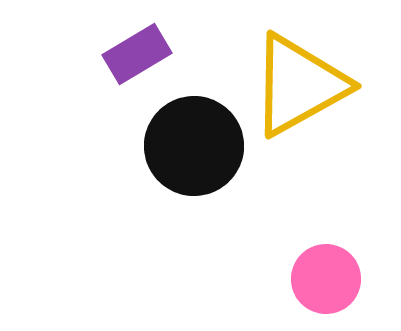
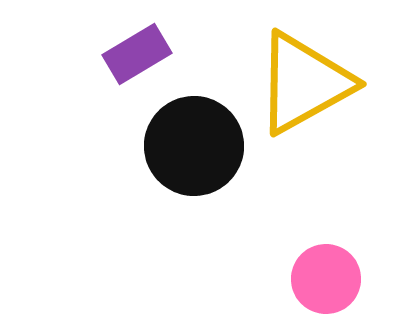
yellow triangle: moved 5 px right, 2 px up
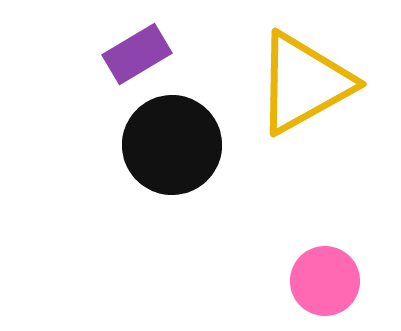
black circle: moved 22 px left, 1 px up
pink circle: moved 1 px left, 2 px down
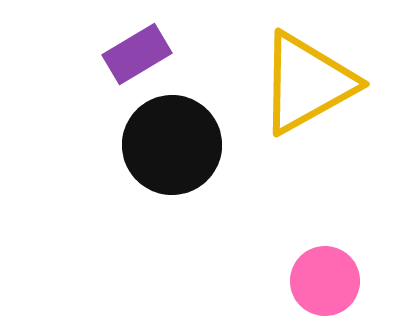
yellow triangle: moved 3 px right
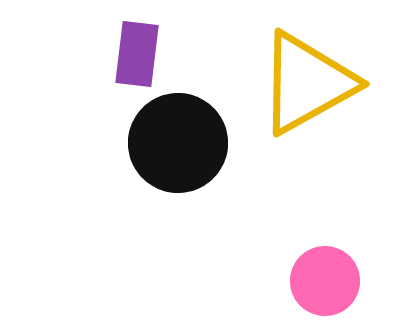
purple rectangle: rotated 52 degrees counterclockwise
black circle: moved 6 px right, 2 px up
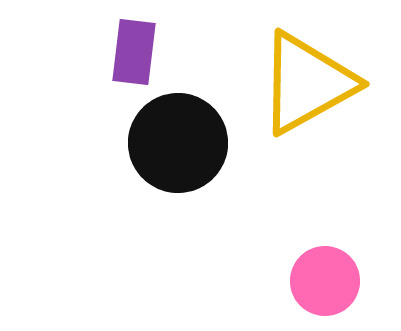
purple rectangle: moved 3 px left, 2 px up
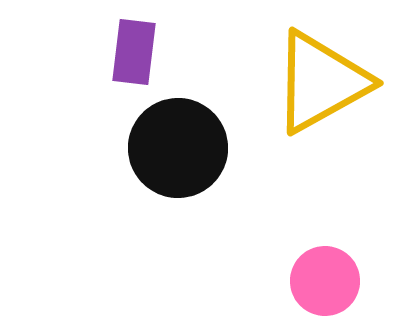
yellow triangle: moved 14 px right, 1 px up
black circle: moved 5 px down
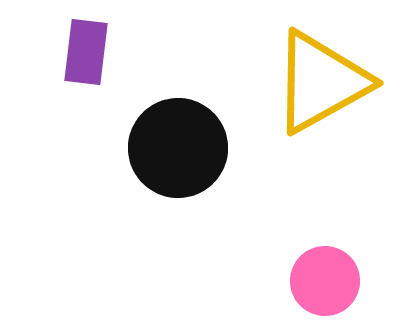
purple rectangle: moved 48 px left
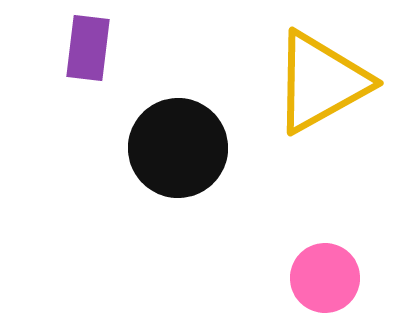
purple rectangle: moved 2 px right, 4 px up
pink circle: moved 3 px up
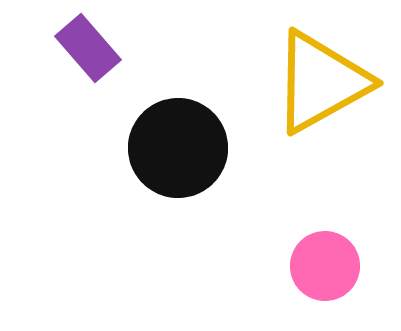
purple rectangle: rotated 48 degrees counterclockwise
pink circle: moved 12 px up
